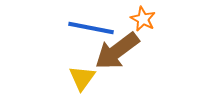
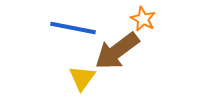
blue line: moved 18 px left
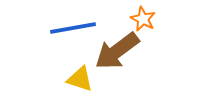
blue line: rotated 21 degrees counterclockwise
yellow triangle: moved 2 px left, 1 px down; rotated 48 degrees counterclockwise
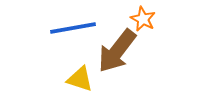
brown arrow: rotated 15 degrees counterclockwise
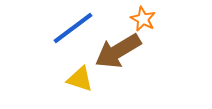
blue line: rotated 27 degrees counterclockwise
brown arrow: moved 1 px right; rotated 21 degrees clockwise
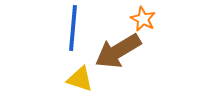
blue line: rotated 48 degrees counterclockwise
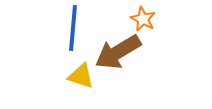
brown arrow: moved 1 px down
yellow triangle: moved 1 px right, 3 px up
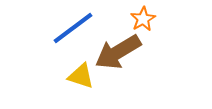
orange star: rotated 15 degrees clockwise
blue line: rotated 48 degrees clockwise
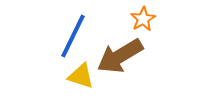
blue line: moved 8 px down; rotated 27 degrees counterclockwise
brown arrow: moved 2 px right, 4 px down
